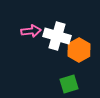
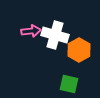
white cross: moved 2 px left, 1 px up
green square: rotated 30 degrees clockwise
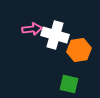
pink arrow: moved 1 px right, 2 px up
orange hexagon: rotated 20 degrees clockwise
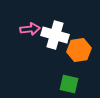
pink arrow: moved 2 px left
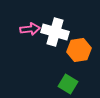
white cross: moved 3 px up
green square: moved 1 px left; rotated 18 degrees clockwise
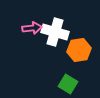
pink arrow: moved 2 px right, 1 px up
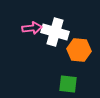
orange hexagon: rotated 15 degrees clockwise
green square: rotated 24 degrees counterclockwise
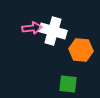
white cross: moved 2 px left, 1 px up
orange hexagon: moved 2 px right
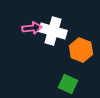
orange hexagon: rotated 15 degrees clockwise
green square: rotated 18 degrees clockwise
